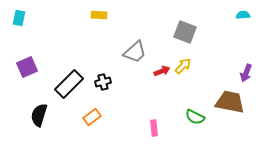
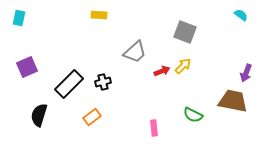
cyan semicircle: moved 2 px left; rotated 40 degrees clockwise
brown trapezoid: moved 3 px right, 1 px up
green semicircle: moved 2 px left, 2 px up
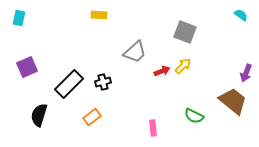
brown trapezoid: rotated 28 degrees clockwise
green semicircle: moved 1 px right, 1 px down
pink rectangle: moved 1 px left
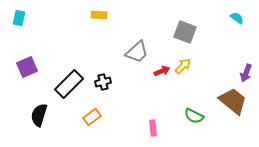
cyan semicircle: moved 4 px left, 3 px down
gray trapezoid: moved 2 px right
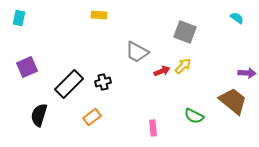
gray trapezoid: rotated 70 degrees clockwise
purple arrow: moved 1 px right; rotated 108 degrees counterclockwise
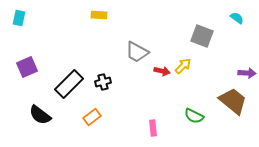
gray square: moved 17 px right, 4 px down
red arrow: rotated 35 degrees clockwise
black semicircle: moved 1 px right; rotated 70 degrees counterclockwise
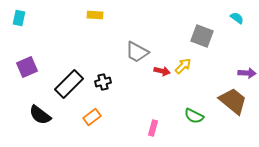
yellow rectangle: moved 4 px left
pink rectangle: rotated 21 degrees clockwise
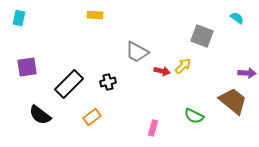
purple square: rotated 15 degrees clockwise
black cross: moved 5 px right
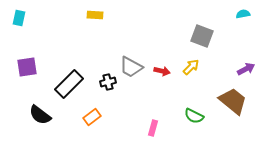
cyan semicircle: moved 6 px right, 4 px up; rotated 48 degrees counterclockwise
gray trapezoid: moved 6 px left, 15 px down
yellow arrow: moved 8 px right, 1 px down
purple arrow: moved 1 px left, 4 px up; rotated 30 degrees counterclockwise
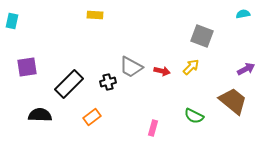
cyan rectangle: moved 7 px left, 3 px down
black semicircle: rotated 145 degrees clockwise
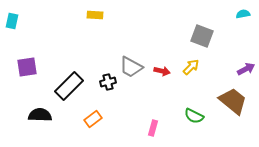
black rectangle: moved 2 px down
orange rectangle: moved 1 px right, 2 px down
